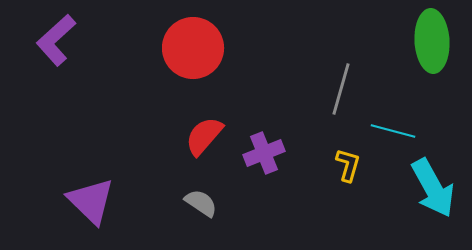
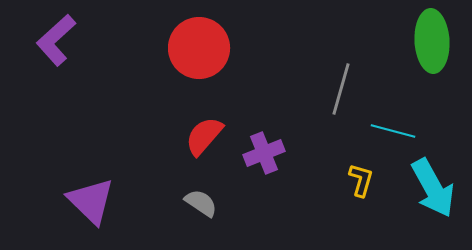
red circle: moved 6 px right
yellow L-shape: moved 13 px right, 15 px down
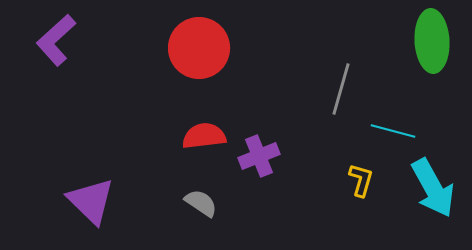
red semicircle: rotated 42 degrees clockwise
purple cross: moved 5 px left, 3 px down
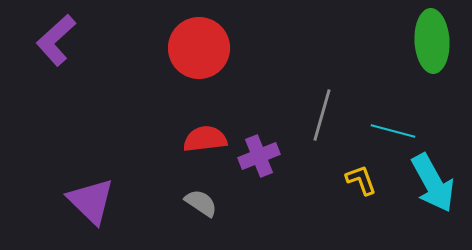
gray line: moved 19 px left, 26 px down
red semicircle: moved 1 px right, 3 px down
yellow L-shape: rotated 36 degrees counterclockwise
cyan arrow: moved 5 px up
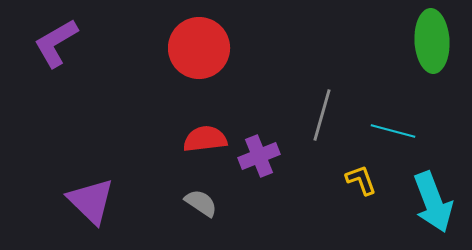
purple L-shape: moved 3 px down; rotated 12 degrees clockwise
cyan arrow: moved 19 px down; rotated 8 degrees clockwise
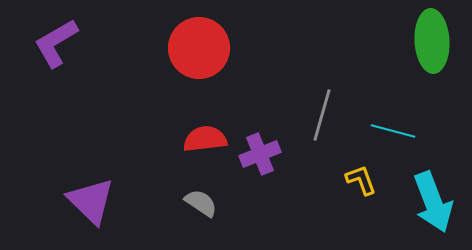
purple cross: moved 1 px right, 2 px up
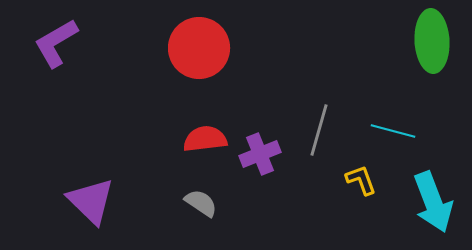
gray line: moved 3 px left, 15 px down
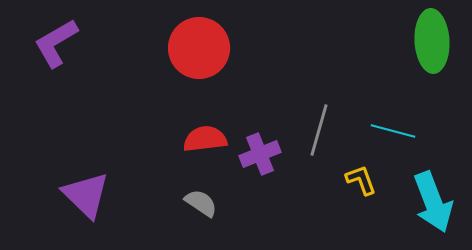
purple triangle: moved 5 px left, 6 px up
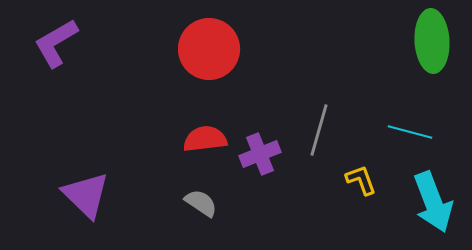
red circle: moved 10 px right, 1 px down
cyan line: moved 17 px right, 1 px down
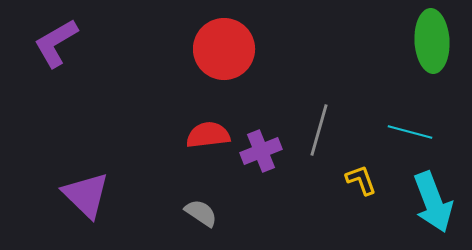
red circle: moved 15 px right
red semicircle: moved 3 px right, 4 px up
purple cross: moved 1 px right, 3 px up
gray semicircle: moved 10 px down
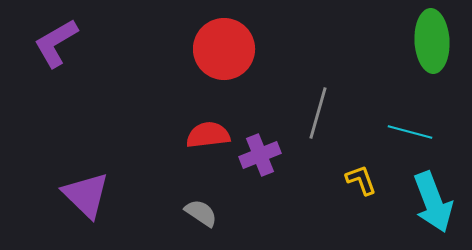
gray line: moved 1 px left, 17 px up
purple cross: moved 1 px left, 4 px down
